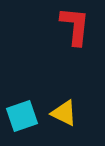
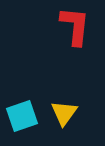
yellow triangle: rotated 40 degrees clockwise
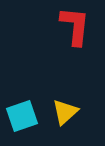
yellow triangle: moved 1 px right, 1 px up; rotated 12 degrees clockwise
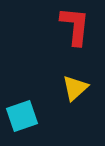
yellow triangle: moved 10 px right, 24 px up
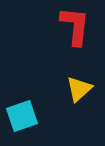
yellow triangle: moved 4 px right, 1 px down
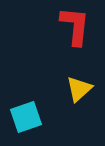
cyan square: moved 4 px right, 1 px down
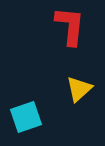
red L-shape: moved 5 px left
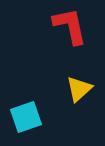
red L-shape: rotated 18 degrees counterclockwise
